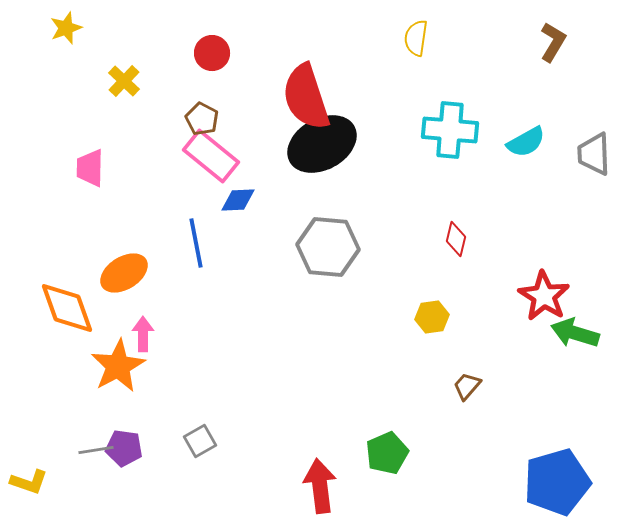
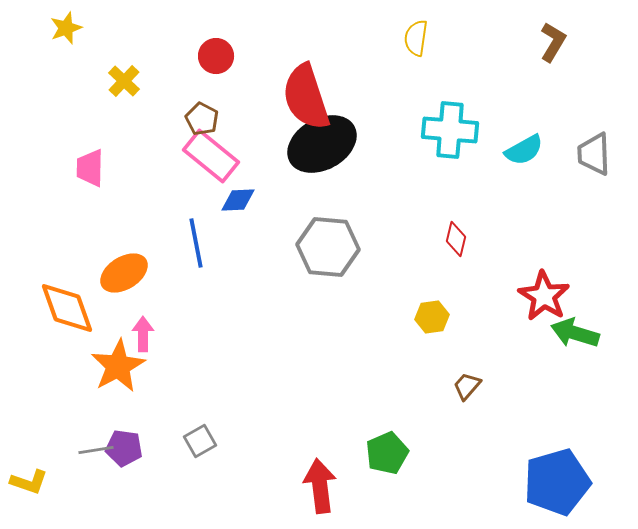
red circle: moved 4 px right, 3 px down
cyan semicircle: moved 2 px left, 8 px down
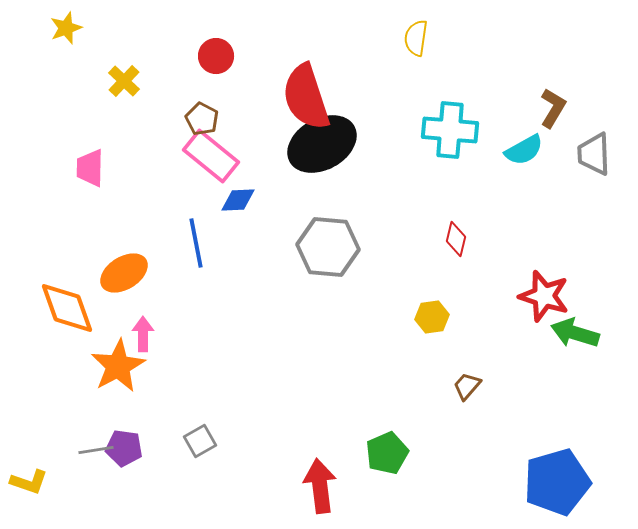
brown L-shape: moved 66 px down
red star: rotated 15 degrees counterclockwise
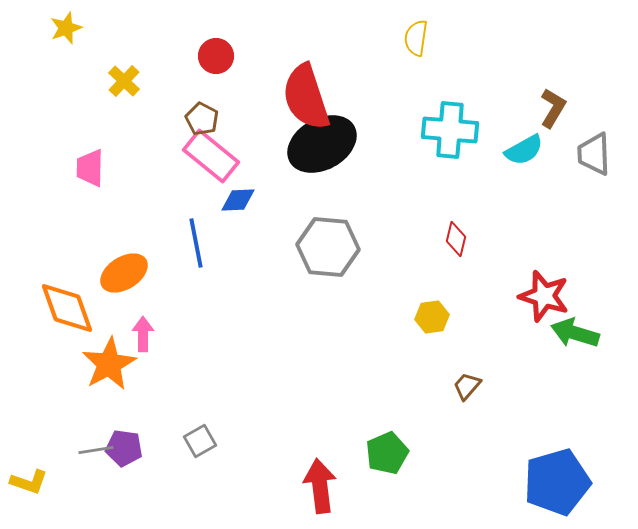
orange star: moved 9 px left, 2 px up
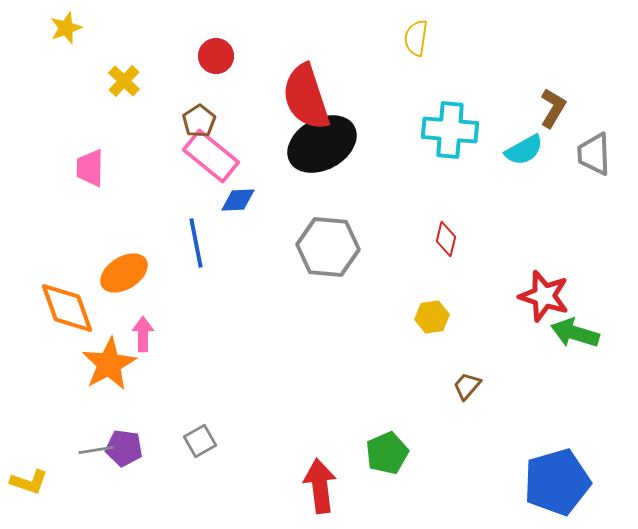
brown pentagon: moved 3 px left, 2 px down; rotated 12 degrees clockwise
red diamond: moved 10 px left
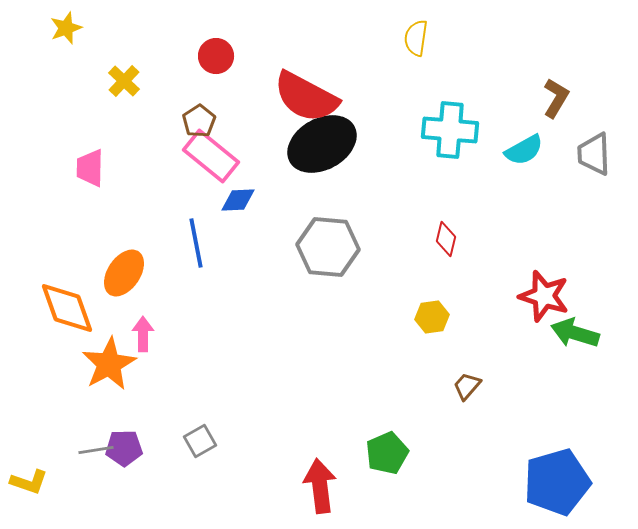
red semicircle: rotated 44 degrees counterclockwise
brown L-shape: moved 3 px right, 10 px up
orange ellipse: rotated 24 degrees counterclockwise
purple pentagon: rotated 9 degrees counterclockwise
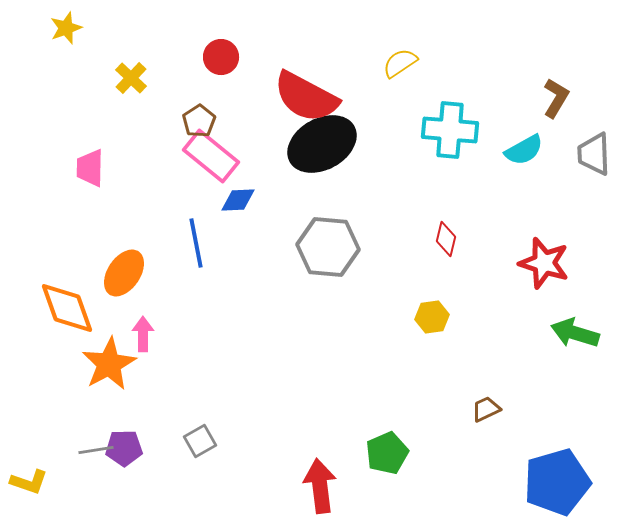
yellow semicircle: moved 16 px left, 25 px down; rotated 48 degrees clockwise
red circle: moved 5 px right, 1 px down
yellow cross: moved 7 px right, 3 px up
red star: moved 33 px up
brown trapezoid: moved 19 px right, 23 px down; rotated 24 degrees clockwise
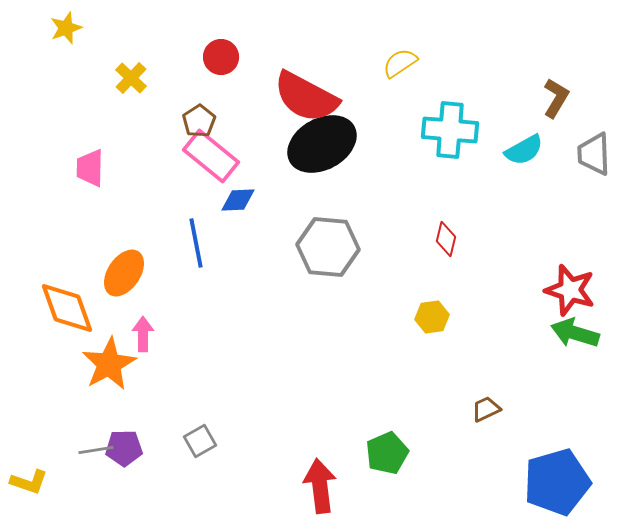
red star: moved 26 px right, 27 px down
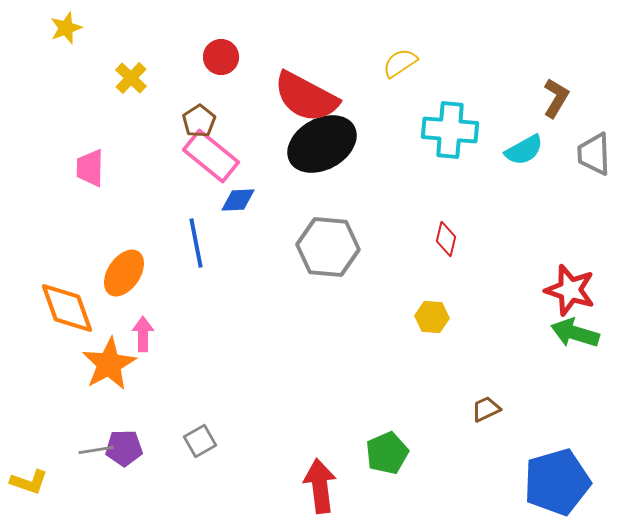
yellow hexagon: rotated 12 degrees clockwise
